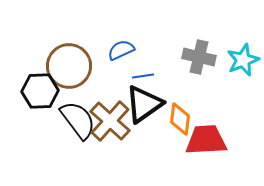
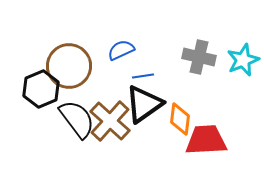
black hexagon: moved 1 px right, 2 px up; rotated 21 degrees counterclockwise
black semicircle: moved 1 px left, 1 px up
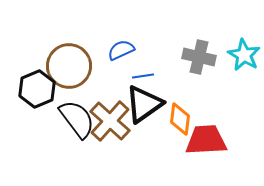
cyan star: moved 1 px right, 5 px up; rotated 20 degrees counterclockwise
black hexagon: moved 4 px left
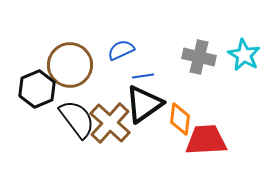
brown circle: moved 1 px right, 1 px up
brown cross: moved 2 px down
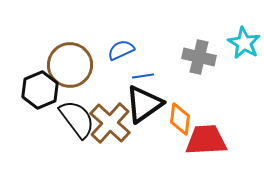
cyan star: moved 12 px up
black hexagon: moved 3 px right, 1 px down
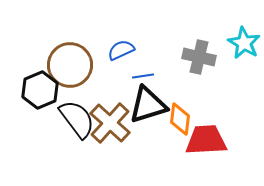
black triangle: moved 4 px right, 1 px down; rotated 18 degrees clockwise
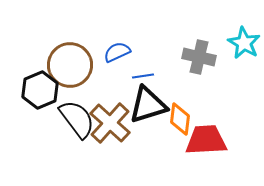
blue semicircle: moved 4 px left, 2 px down
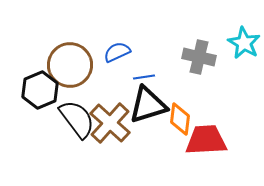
blue line: moved 1 px right, 1 px down
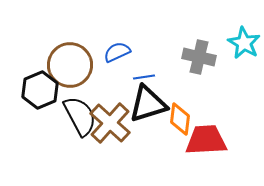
black triangle: moved 1 px up
black semicircle: moved 3 px right, 3 px up; rotated 9 degrees clockwise
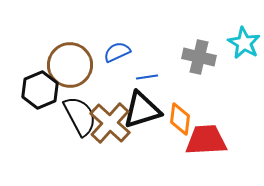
blue line: moved 3 px right
black triangle: moved 6 px left, 6 px down
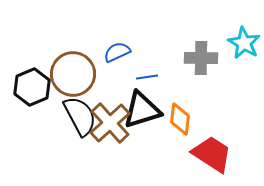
gray cross: moved 2 px right, 1 px down; rotated 12 degrees counterclockwise
brown circle: moved 3 px right, 9 px down
black hexagon: moved 8 px left, 3 px up
brown cross: rotated 6 degrees clockwise
red trapezoid: moved 6 px right, 14 px down; rotated 36 degrees clockwise
